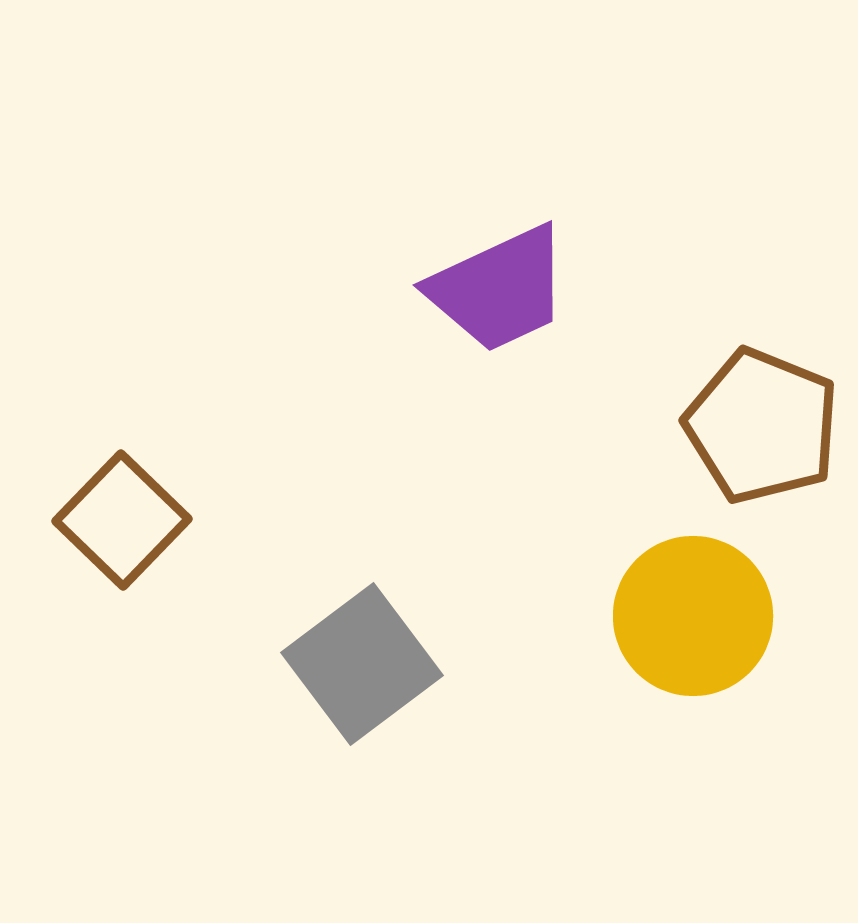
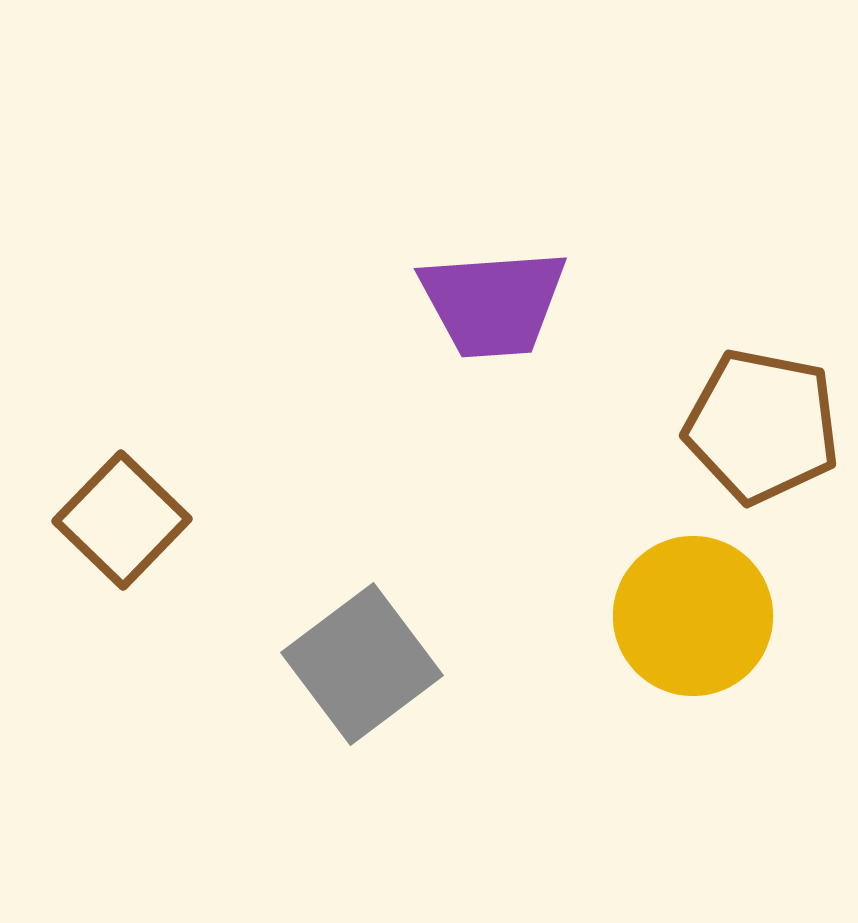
purple trapezoid: moved 6 px left, 14 px down; rotated 21 degrees clockwise
brown pentagon: rotated 11 degrees counterclockwise
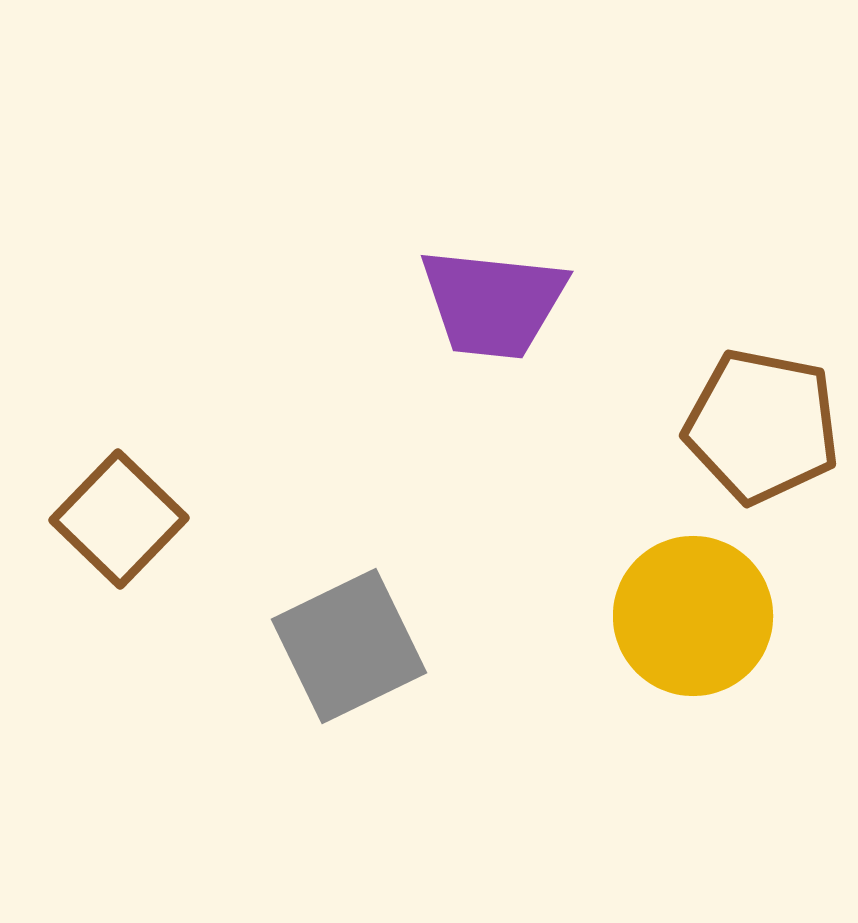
purple trapezoid: rotated 10 degrees clockwise
brown square: moved 3 px left, 1 px up
gray square: moved 13 px left, 18 px up; rotated 11 degrees clockwise
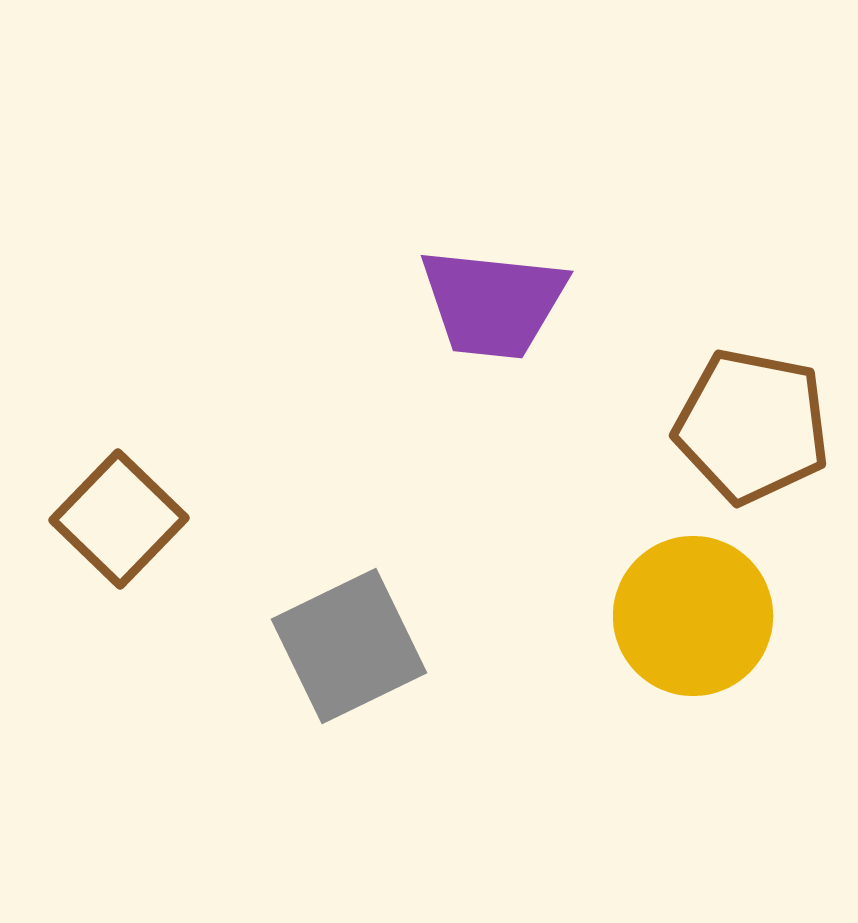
brown pentagon: moved 10 px left
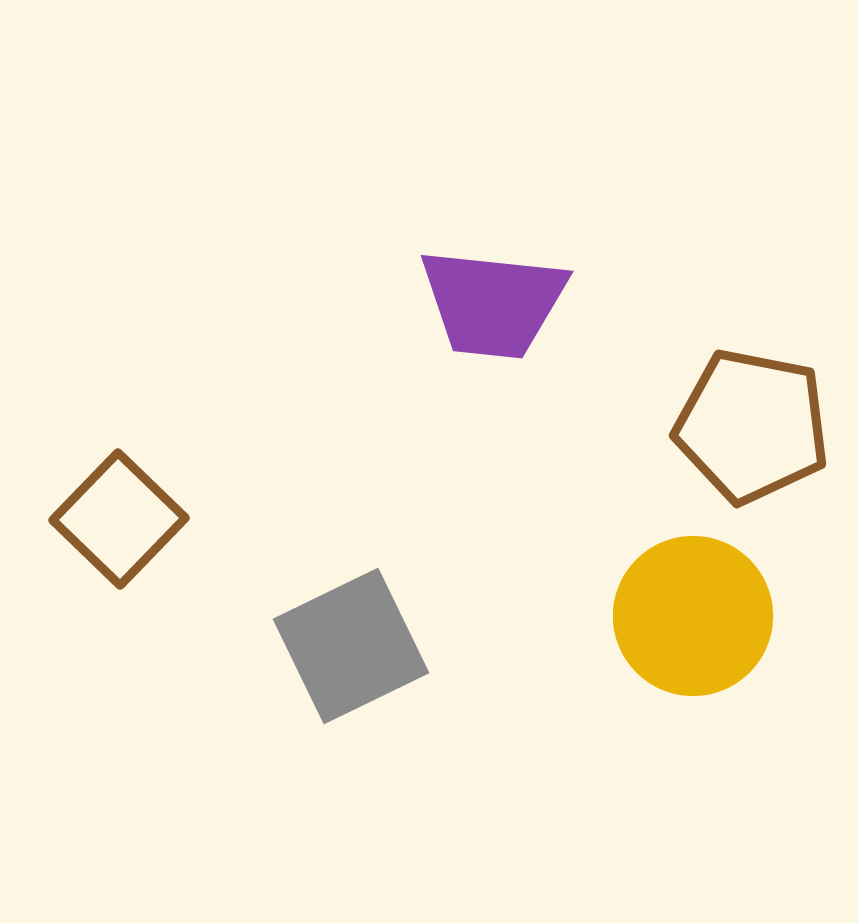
gray square: moved 2 px right
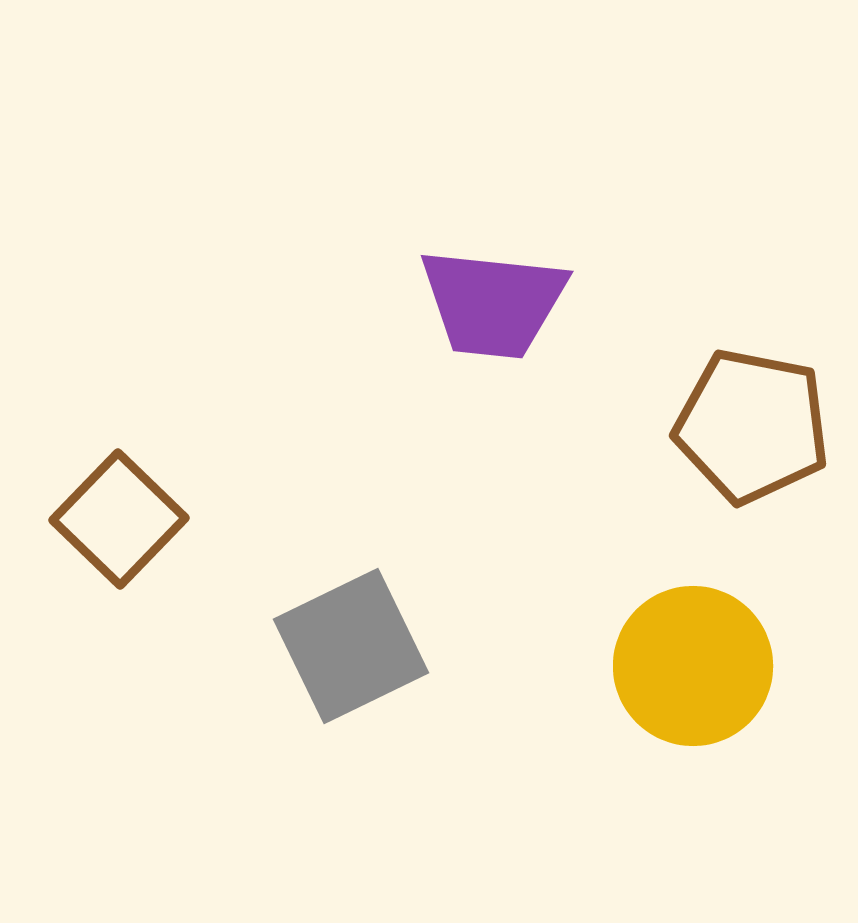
yellow circle: moved 50 px down
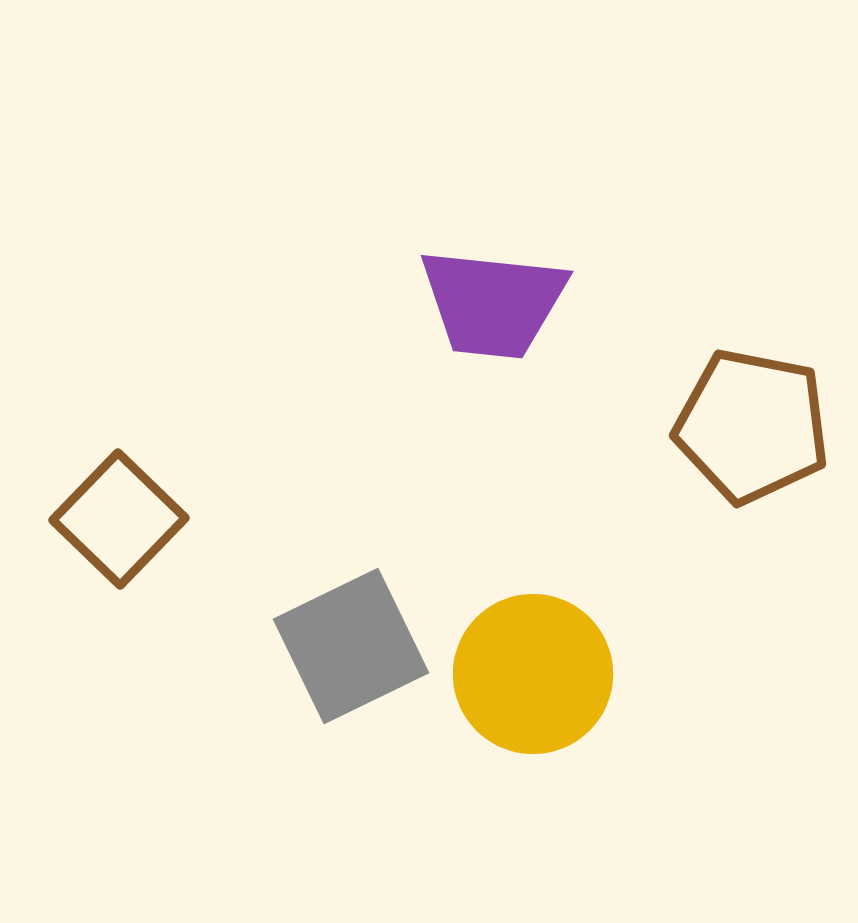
yellow circle: moved 160 px left, 8 px down
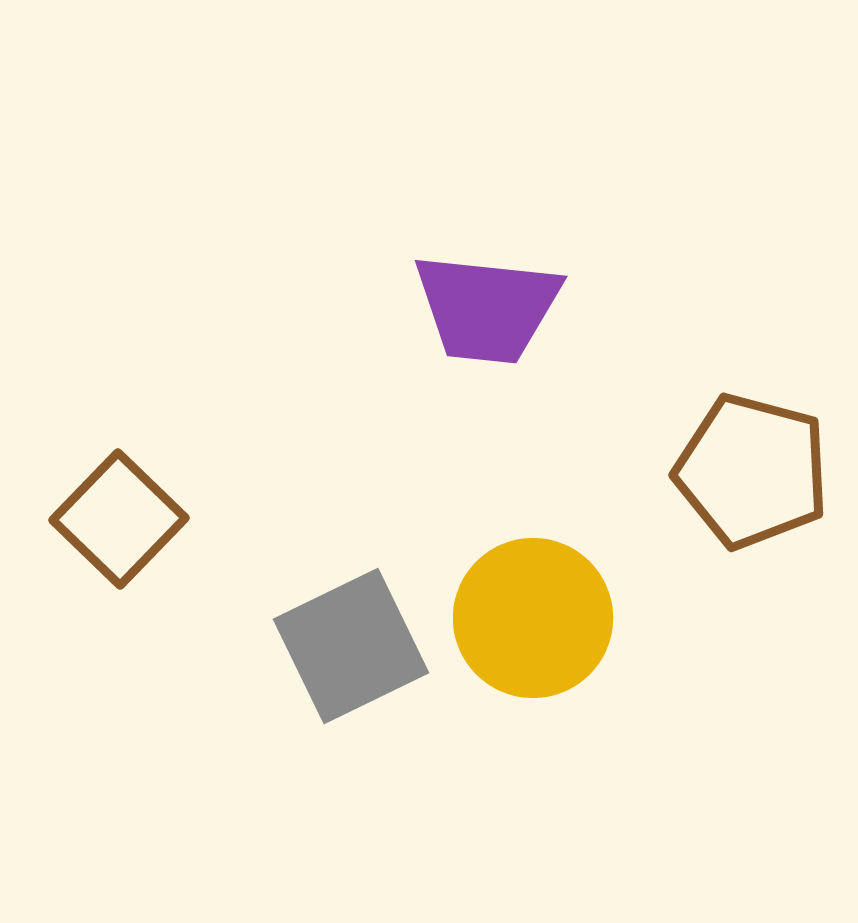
purple trapezoid: moved 6 px left, 5 px down
brown pentagon: moved 45 px down; rotated 4 degrees clockwise
yellow circle: moved 56 px up
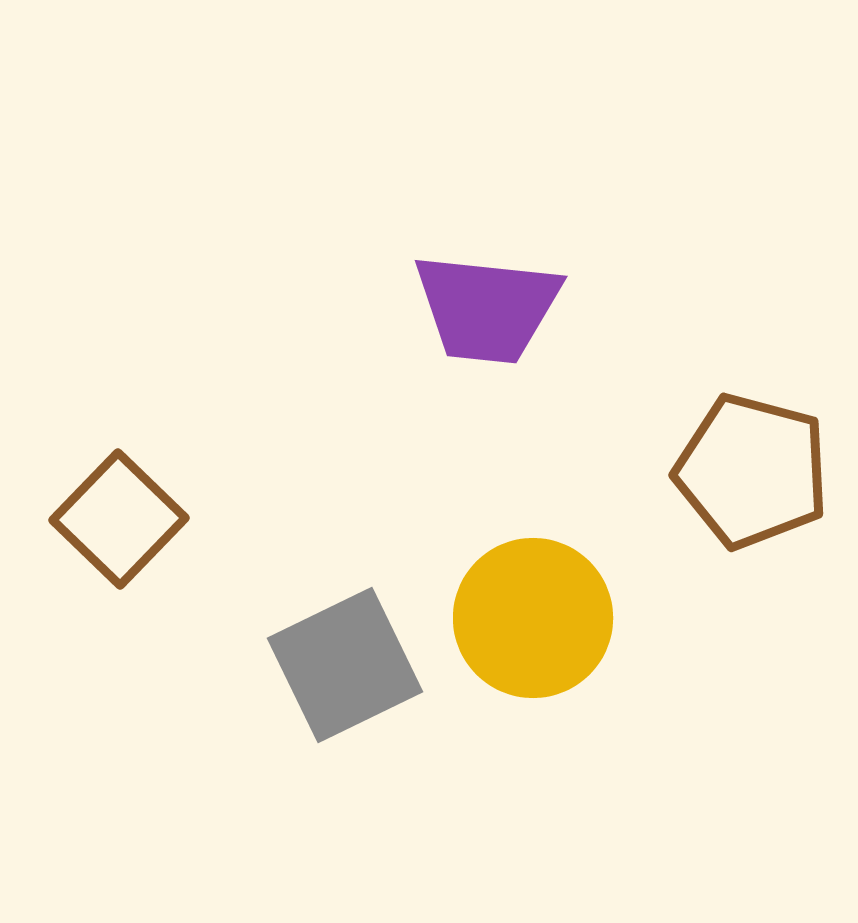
gray square: moved 6 px left, 19 px down
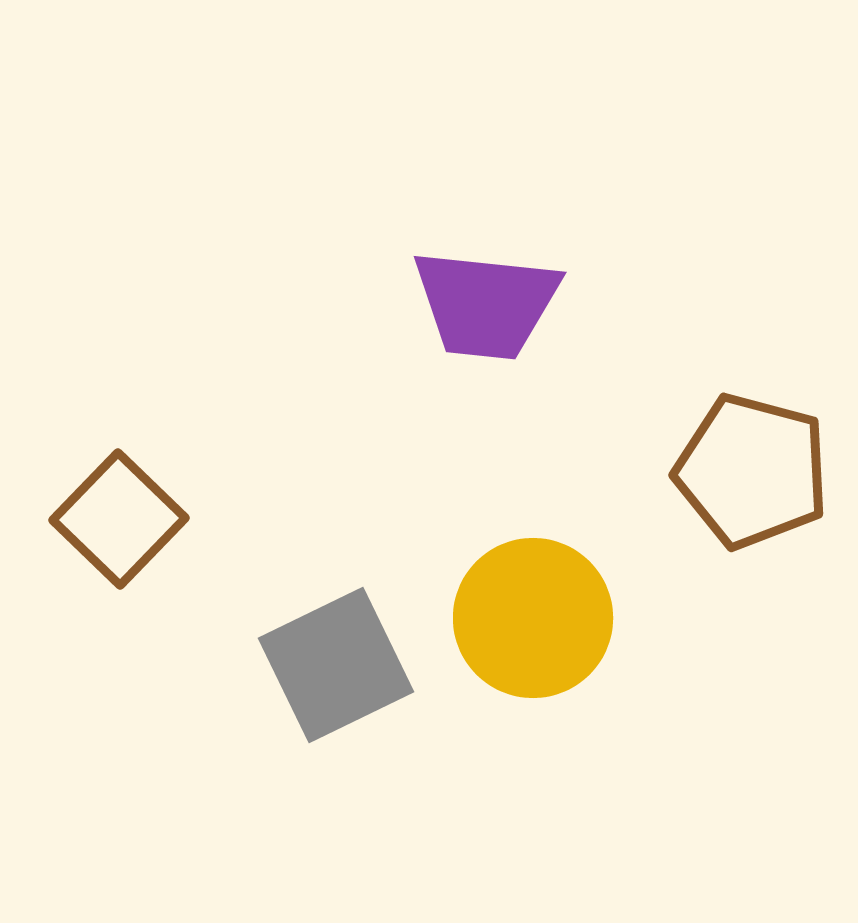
purple trapezoid: moved 1 px left, 4 px up
gray square: moved 9 px left
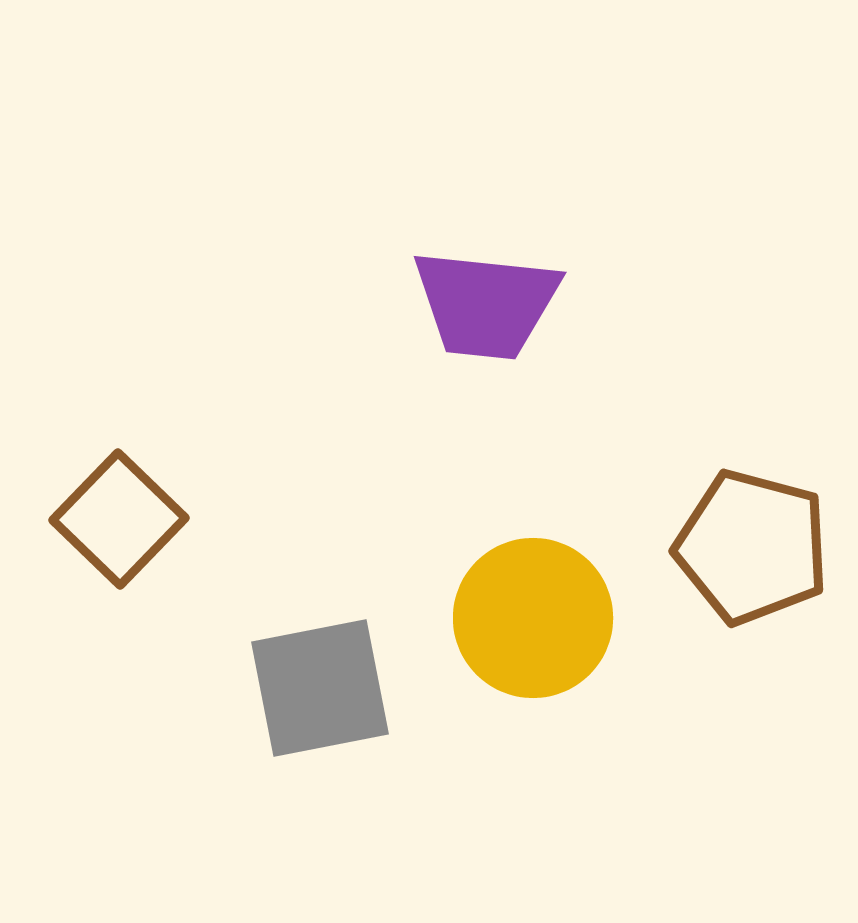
brown pentagon: moved 76 px down
gray square: moved 16 px left, 23 px down; rotated 15 degrees clockwise
